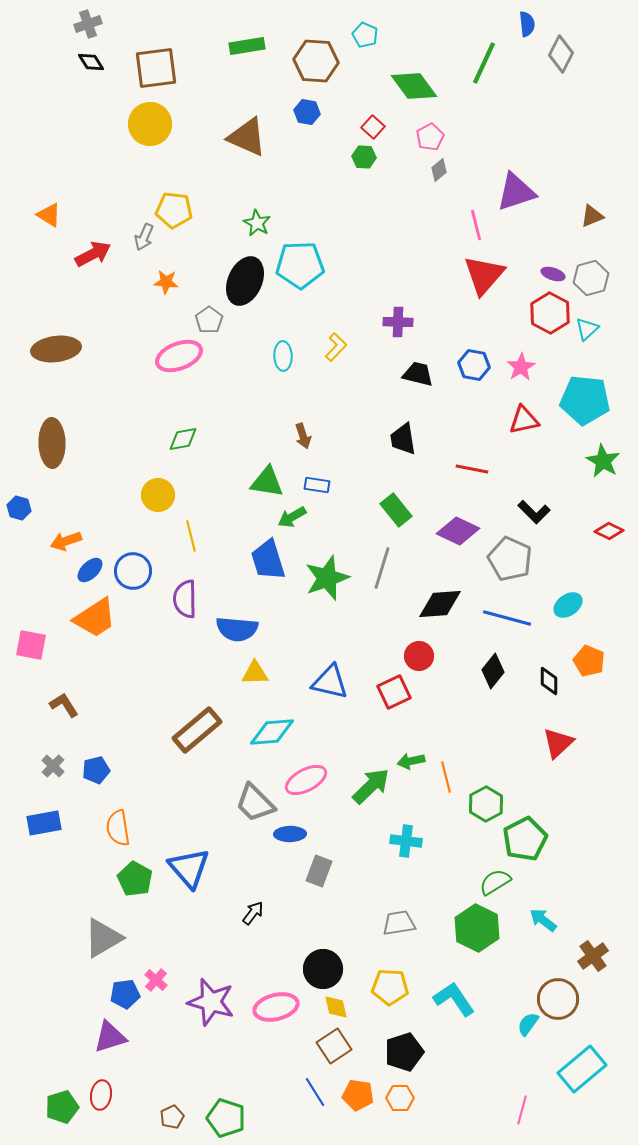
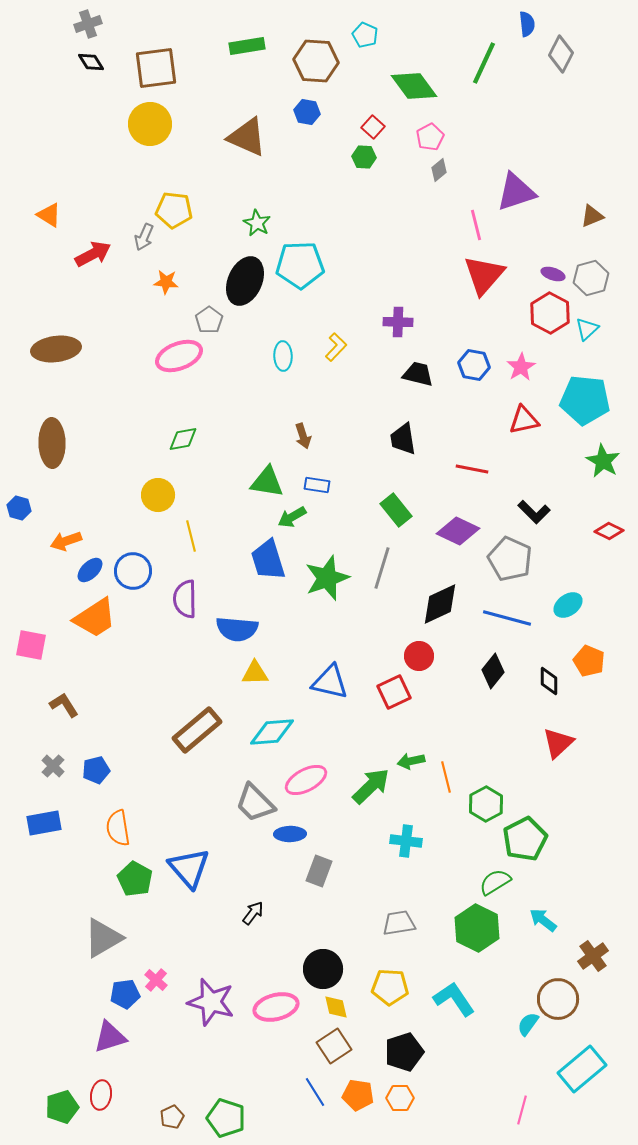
black diamond at (440, 604): rotated 21 degrees counterclockwise
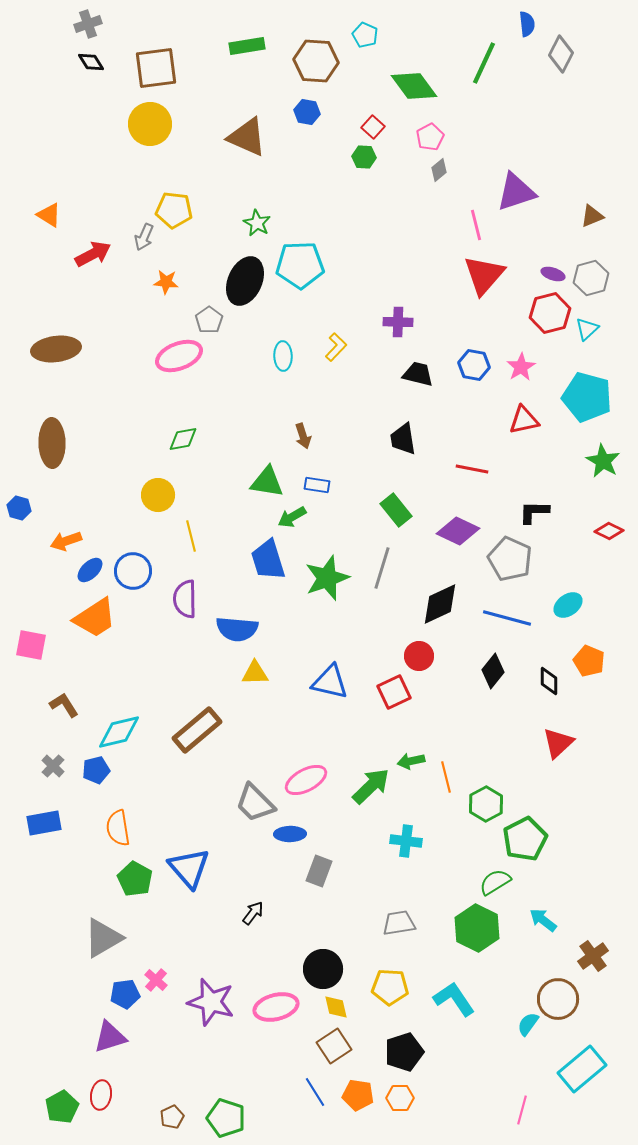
red hexagon at (550, 313): rotated 18 degrees clockwise
cyan pentagon at (585, 400): moved 2 px right, 3 px up; rotated 9 degrees clockwise
black L-shape at (534, 512): rotated 136 degrees clockwise
cyan diamond at (272, 732): moved 153 px left; rotated 9 degrees counterclockwise
green pentagon at (62, 1107): rotated 12 degrees counterclockwise
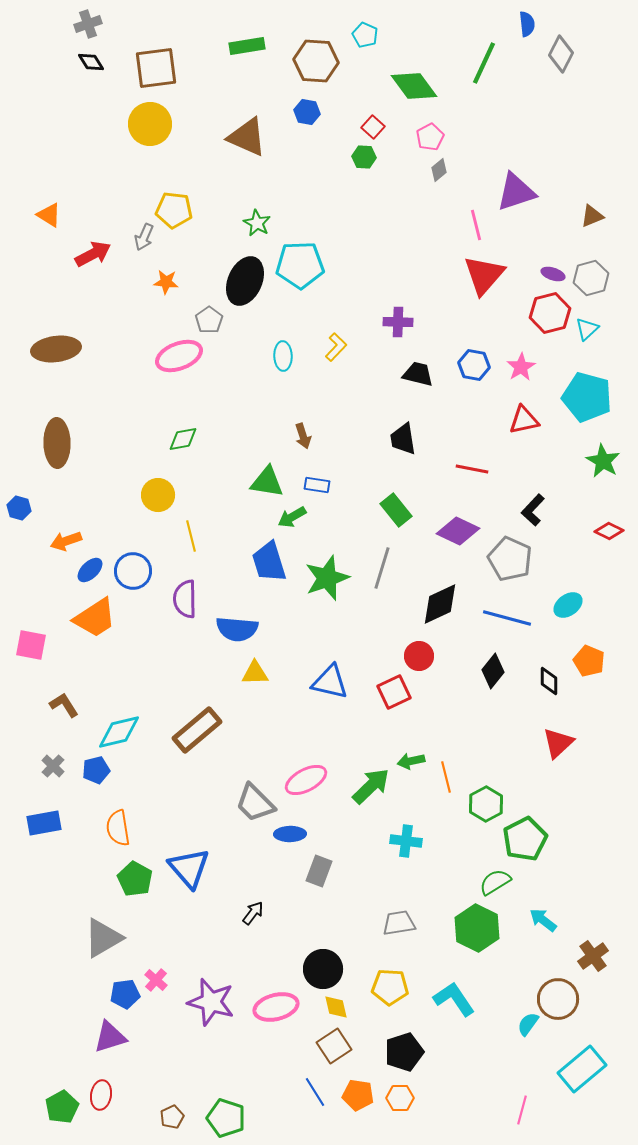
brown ellipse at (52, 443): moved 5 px right
black L-shape at (534, 512): moved 1 px left, 2 px up; rotated 48 degrees counterclockwise
blue trapezoid at (268, 560): moved 1 px right, 2 px down
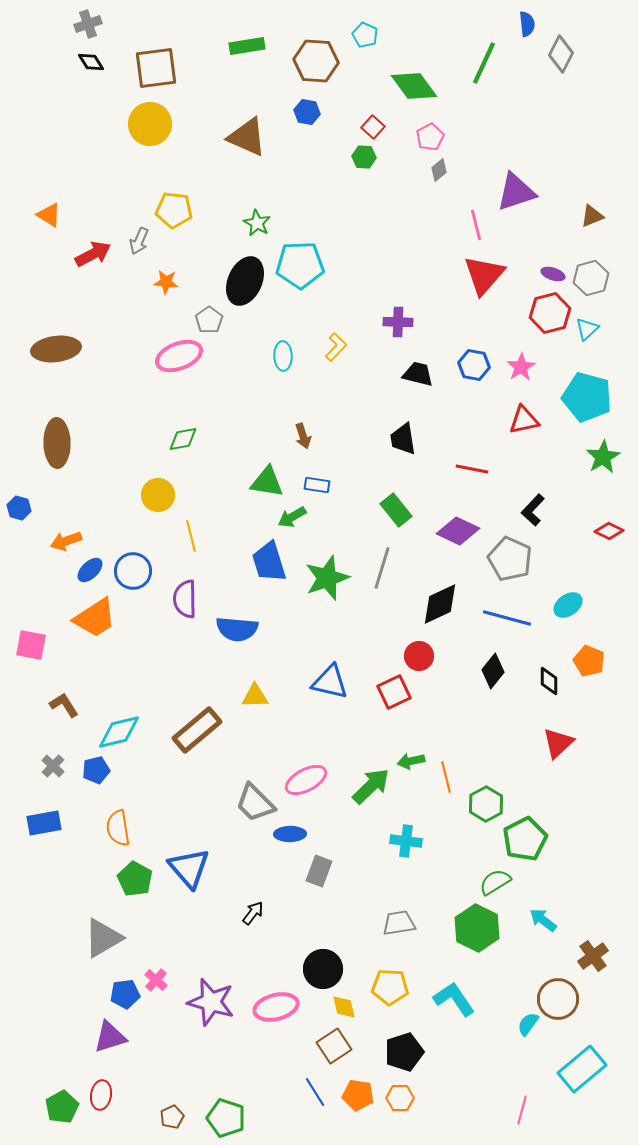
gray arrow at (144, 237): moved 5 px left, 4 px down
green star at (603, 461): moved 4 px up; rotated 12 degrees clockwise
yellow triangle at (255, 673): moved 23 px down
yellow diamond at (336, 1007): moved 8 px right
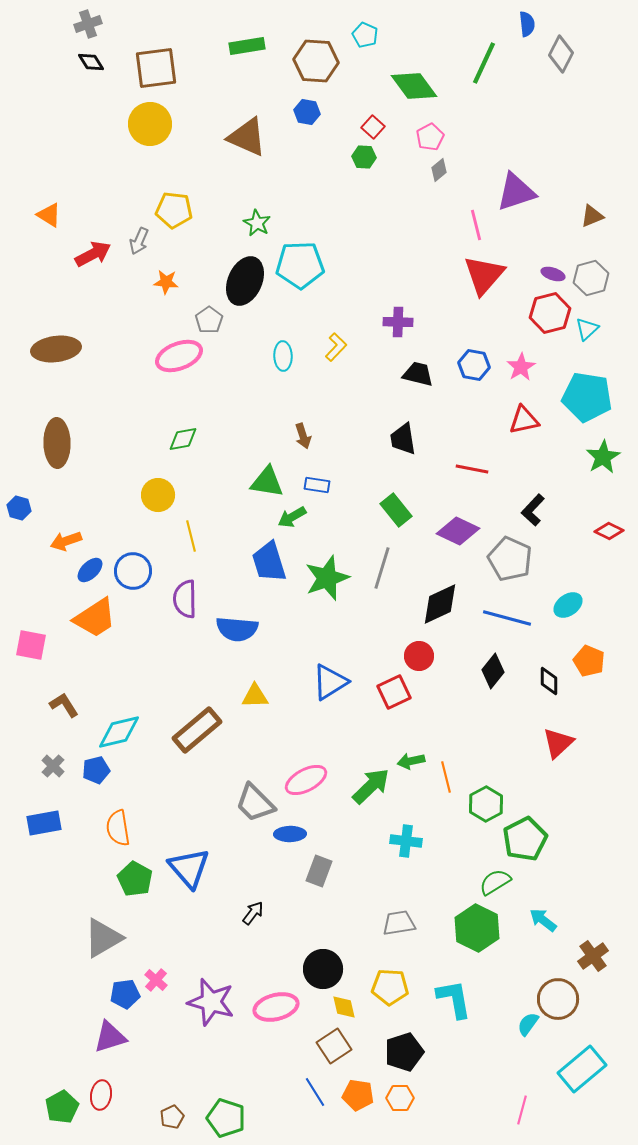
cyan pentagon at (587, 397): rotated 6 degrees counterclockwise
blue triangle at (330, 682): rotated 45 degrees counterclockwise
cyan L-shape at (454, 999): rotated 24 degrees clockwise
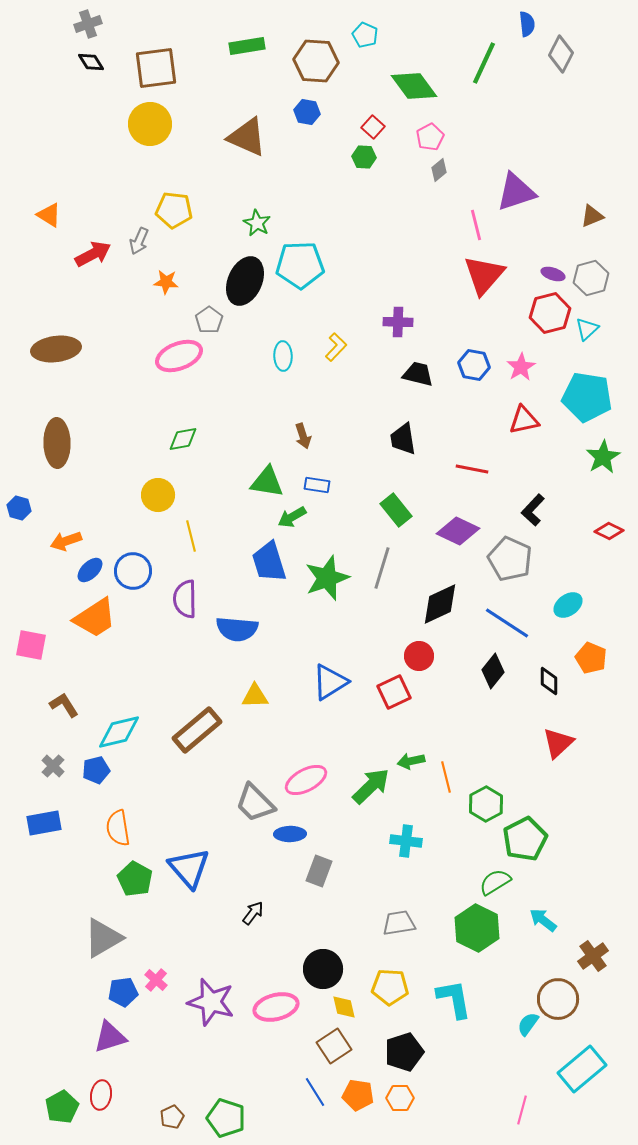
blue line at (507, 618): moved 5 px down; rotated 18 degrees clockwise
orange pentagon at (589, 661): moved 2 px right, 3 px up
blue pentagon at (125, 994): moved 2 px left, 2 px up
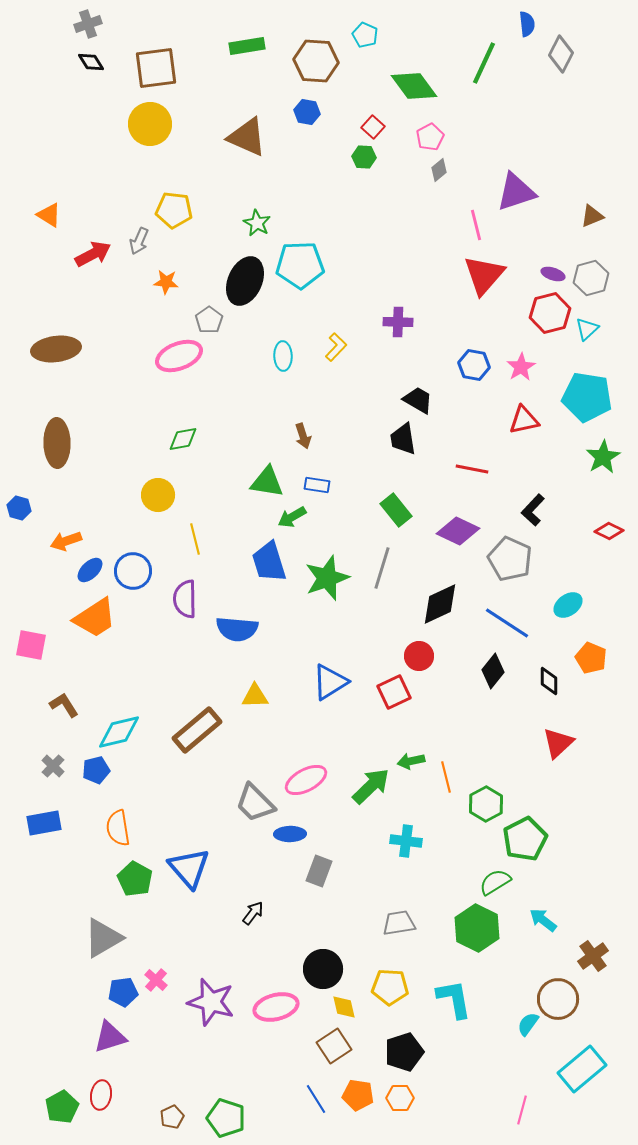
black trapezoid at (418, 374): moved 26 px down; rotated 16 degrees clockwise
yellow line at (191, 536): moved 4 px right, 3 px down
blue line at (315, 1092): moved 1 px right, 7 px down
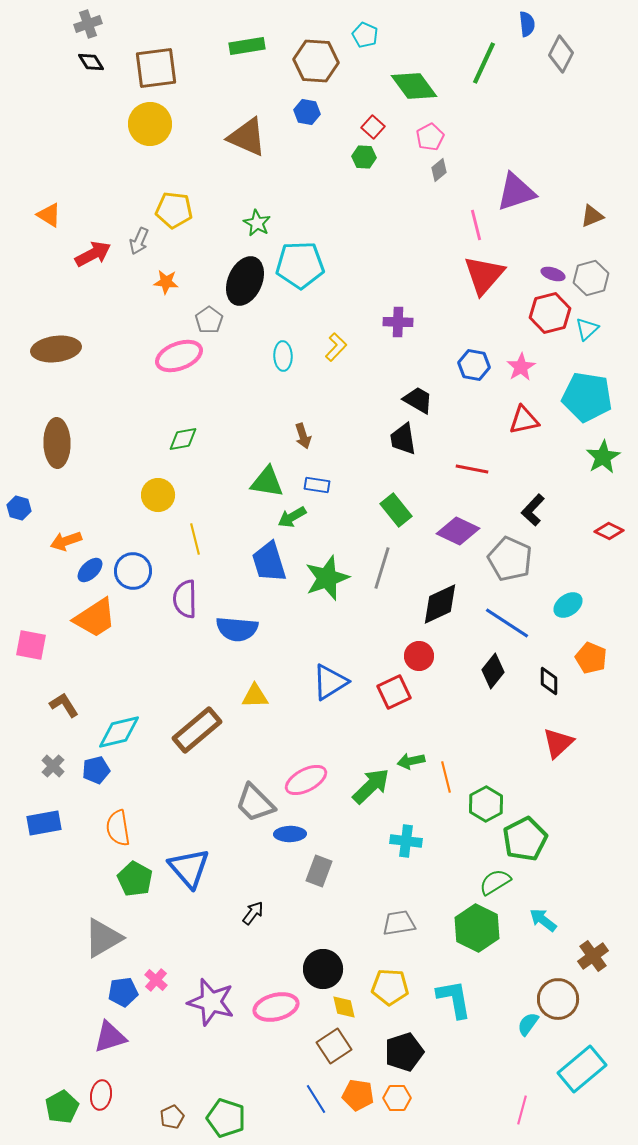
orange hexagon at (400, 1098): moved 3 px left
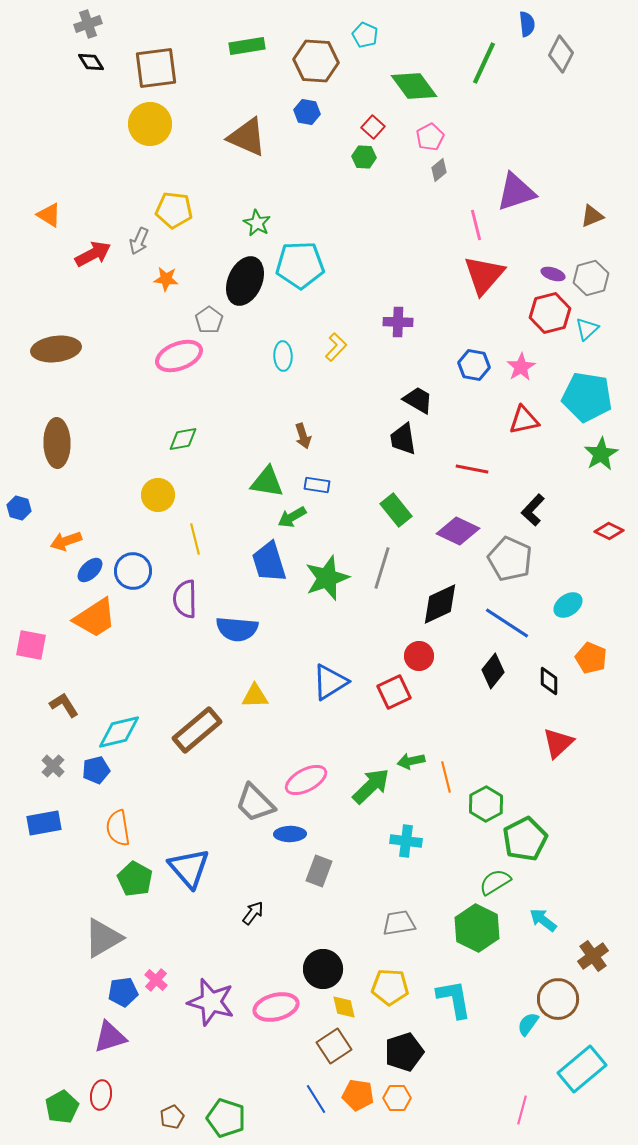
orange star at (166, 282): moved 3 px up
green star at (603, 457): moved 2 px left, 3 px up
